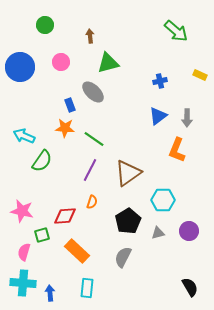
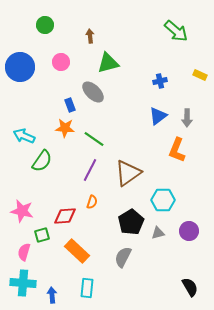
black pentagon: moved 3 px right, 1 px down
blue arrow: moved 2 px right, 2 px down
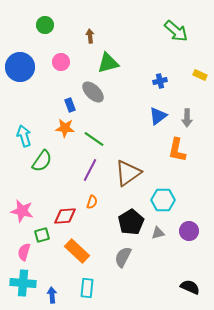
cyan arrow: rotated 50 degrees clockwise
orange L-shape: rotated 10 degrees counterclockwise
black semicircle: rotated 36 degrees counterclockwise
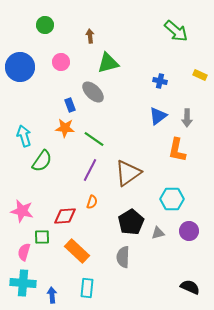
blue cross: rotated 24 degrees clockwise
cyan hexagon: moved 9 px right, 1 px up
green square: moved 2 px down; rotated 14 degrees clockwise
gray semicircle: rotated 25 degrees counterclockwise
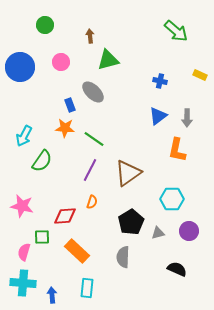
green triangle: moved 3 px up
cyan arrow: rotated 135 degrees counterclockwise
pink star: moved 5 px up
black semicircle: moved 13 px left, 18 px up
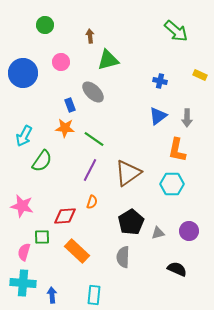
blue circle: moved 3 px right, 6 px down
cyan hexagon: moved 15 px up
cyan rectangle: moved 7 px right, 7 px down
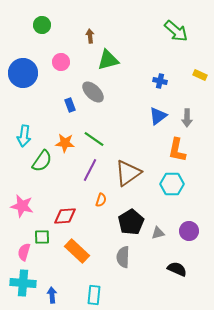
green circle: moved 3 px left
orange star: moved 15 px down
cyan arrow: rotated 20 degrees counterclockwise
orange semicircle: moved 9 px right, 2 px up
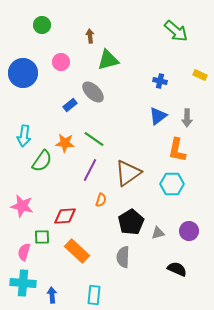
blue rectangle: rotated 72 degrees clockwise
